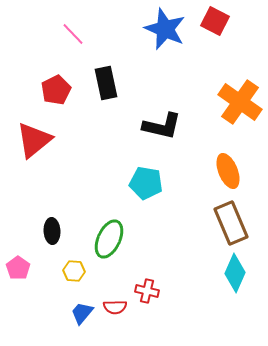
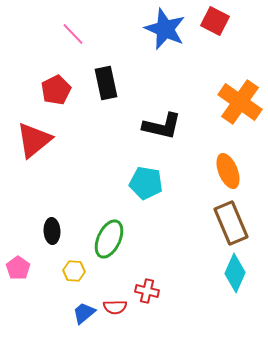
blue trapezoid: moved 2 px right; rotated 10 degrees clockwise
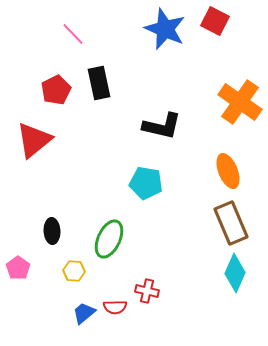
black rectangle: moved 7 px left
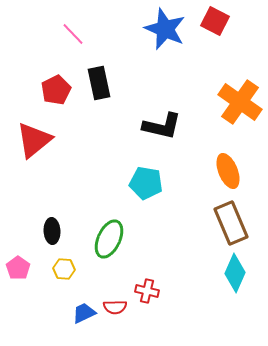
yellow hexagon: moved 10 px left, 2 px up
blue trapezoid: rotated 15 degrees clockwise
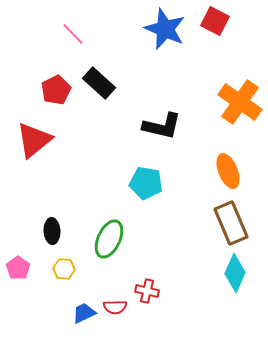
black rectangle: rotated 36 degrees counterclockwise
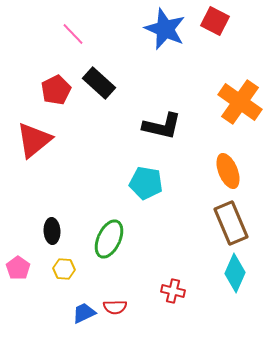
red cross: moved 26 px right
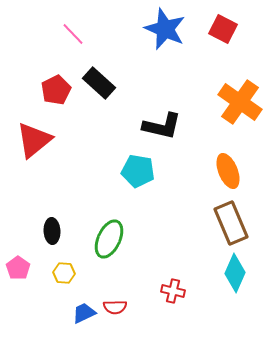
red square: moved 8 px right, 8 px down
cyan pentagon: moved 8 px left, 12 px up
yellow hexagon: moved 4 px down
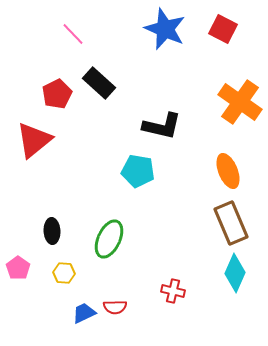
red pentagon: moved 1 px right, 4 px down
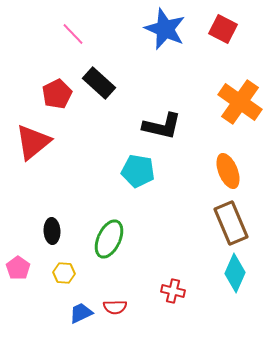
red triangle: moved 1 px left, 2 px down
blue trapezoid: moved 3 px left
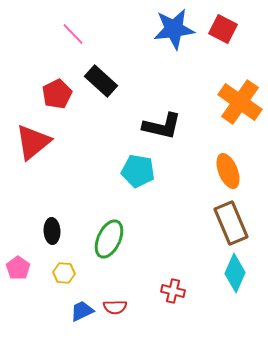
blue star: moved 9 px right; rotated 30 degrees counterclockwise
black rectangle: moved 2 px right, 2 px up
blue trapezoid: moved 1 px right, 2 px up
